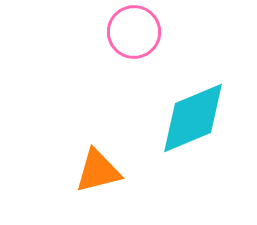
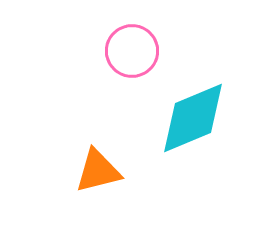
pink circle: moved 2 px left, 19 px down
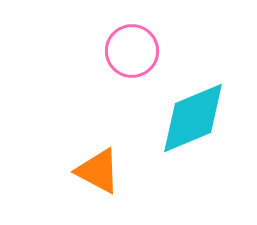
orange triangle: rotated 42 degrees clockwise
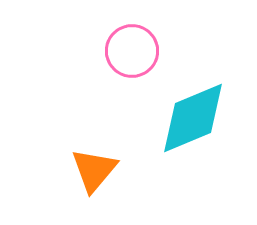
orange triangle: moved 4 px left, 1 px up; rotated 42 degrees clockwise
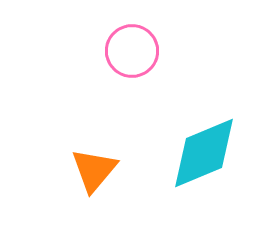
cyan diamond: moved 11 px right, 35 px down
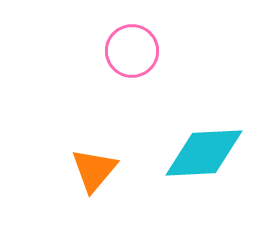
cyan diamond: rotated 20 degrees clockwise
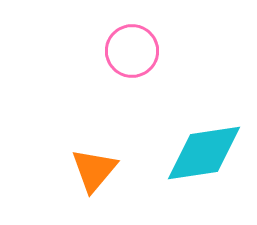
cyan diamond: rotated 6 degrees counterclockwise
